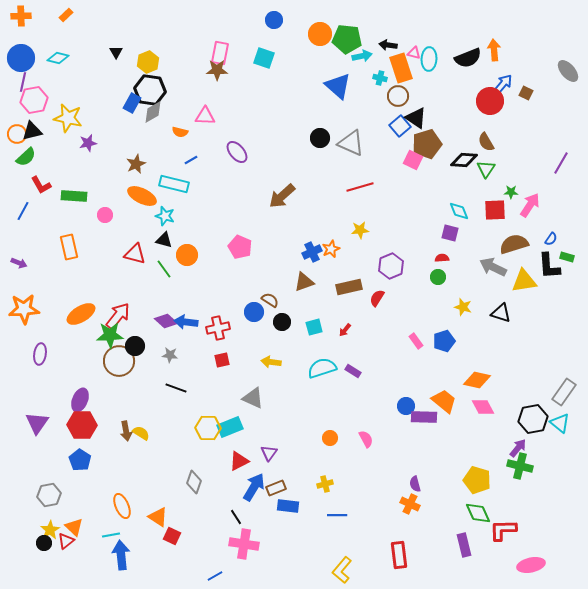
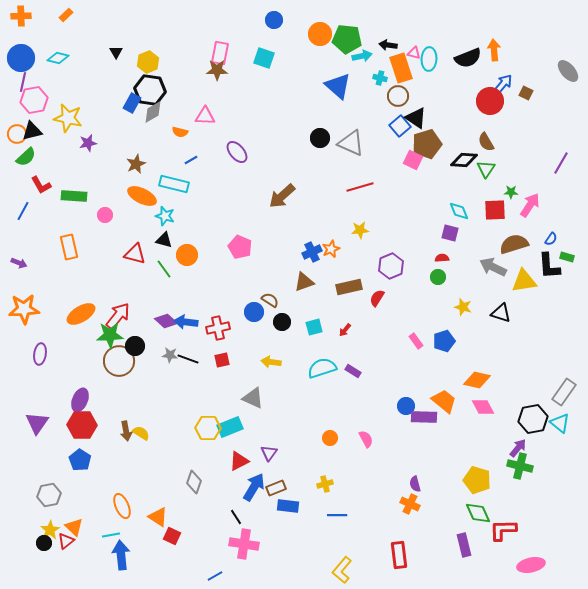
black line at (176, 388): moved 12 px right, 29 px up
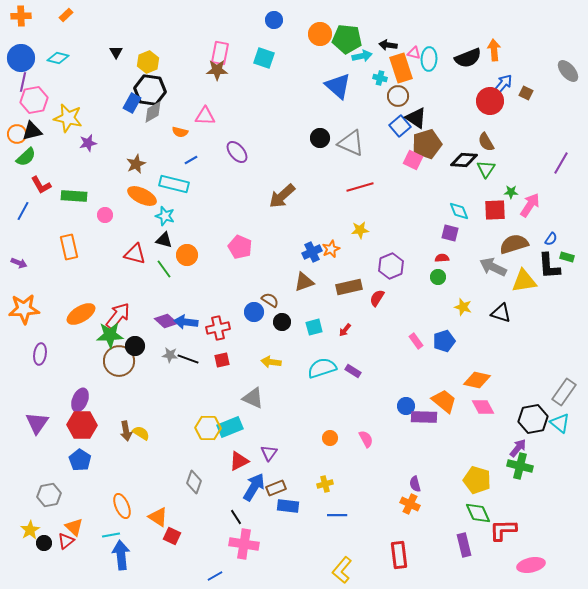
yellow star at (50, 530): moved 20 px left
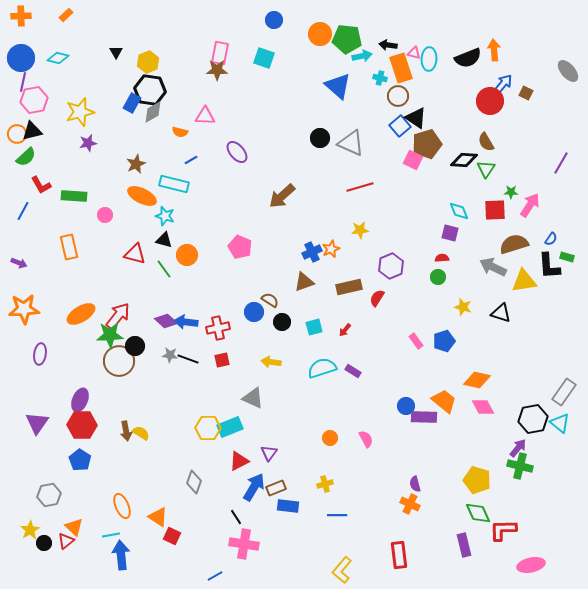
yellow star at (68, 118): moved 12 px right, 6 px up; rotated 28 degrees counterclockwise
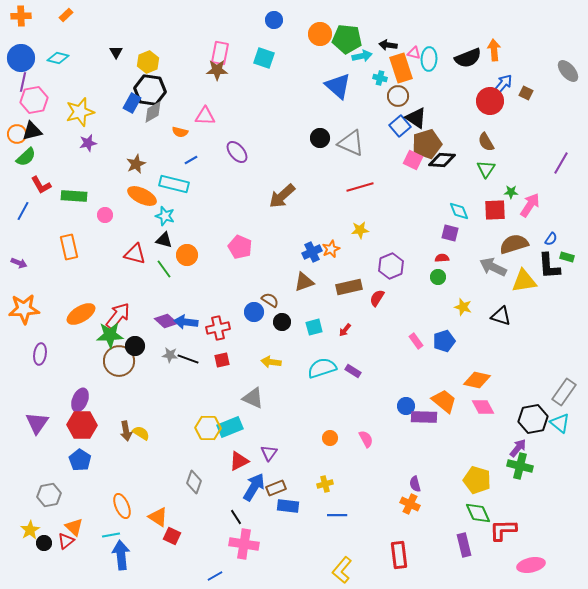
black diamond at (464, 160): moved 22 px left
black triangle at (501, 313): moved 3 px down
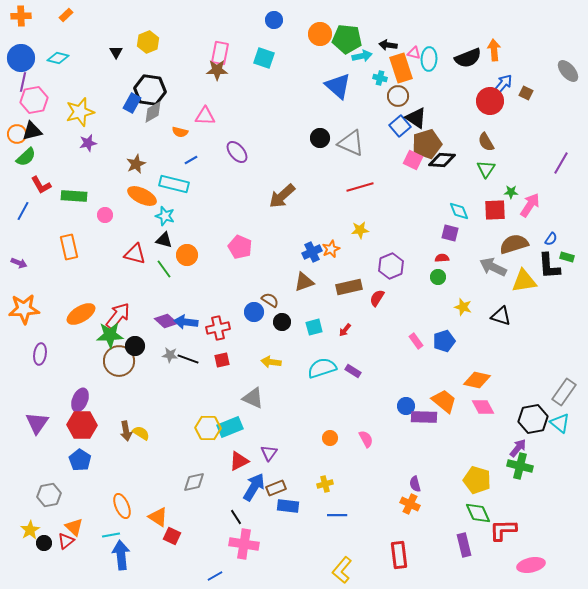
yellow hexagon at (148, 62): moved 20 px up
gray diamond at (194, 482): rotated 60 degrees clockwise
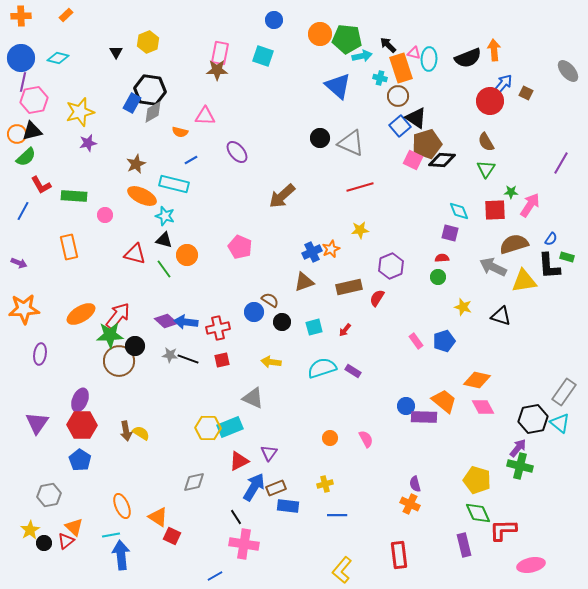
black arrow at (388, 45): rotated 36 degrees clockwise
cyan square at (264, 58): moved 1 px left, 2 px up
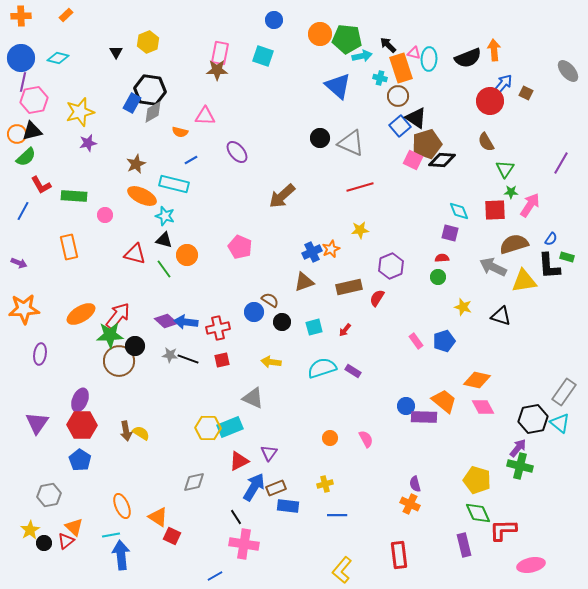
green triangle at (486, 169): moved 19 px right
